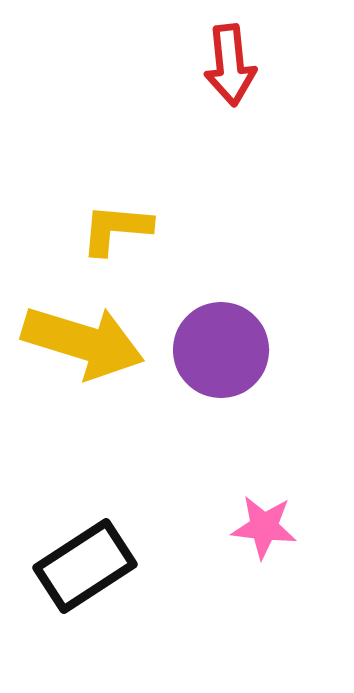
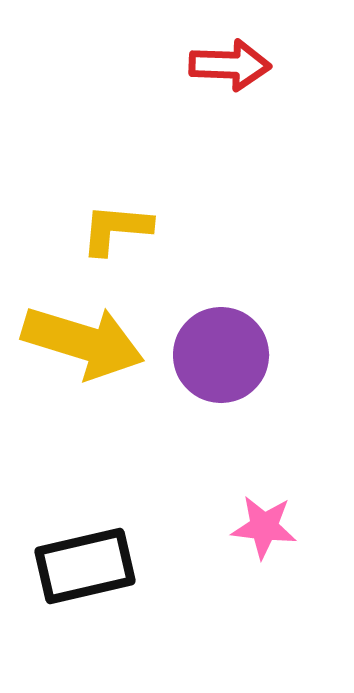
red arrow: rotated 82 degrees counterclockwise
purple circle: moved 5 px down
black rectangle: rotated 20 degrees clockwise
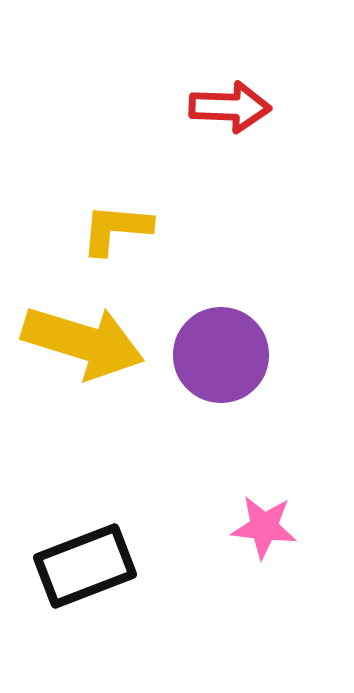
red arrow: moved 42 px down
black rectangle: rotated 8 degrees counterclockwise
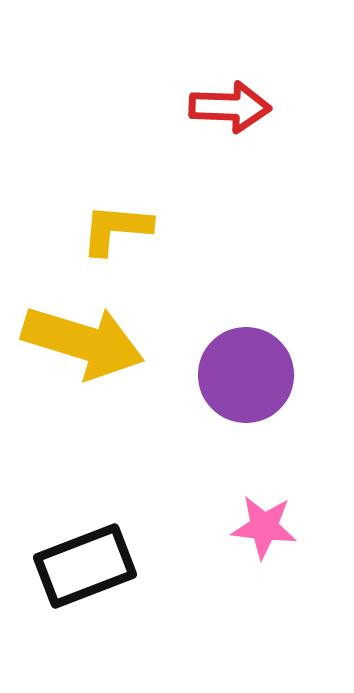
purple circle: moved 25 px right, 20 px down
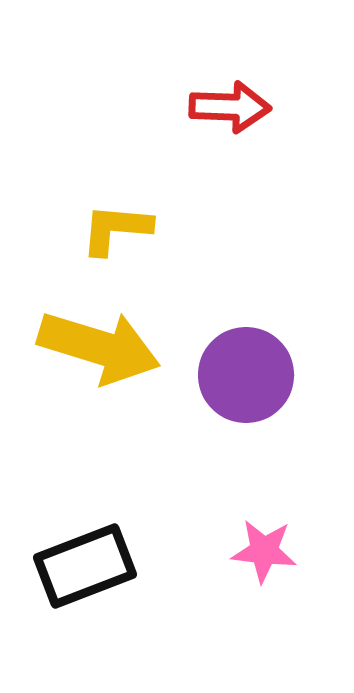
yellow arrow: moved 16 px right, 5 px down
pink star: moved 24 px down
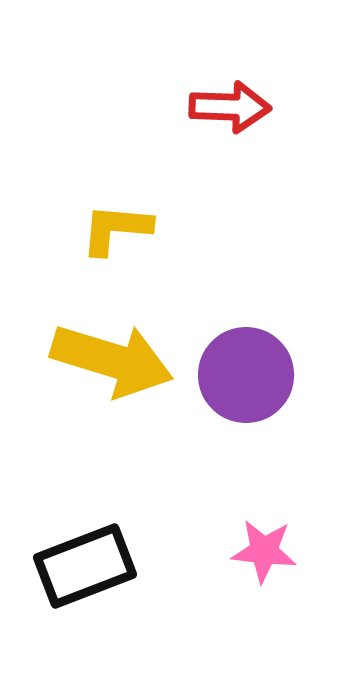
yellow arrow: moved 13 px right, 13 px down
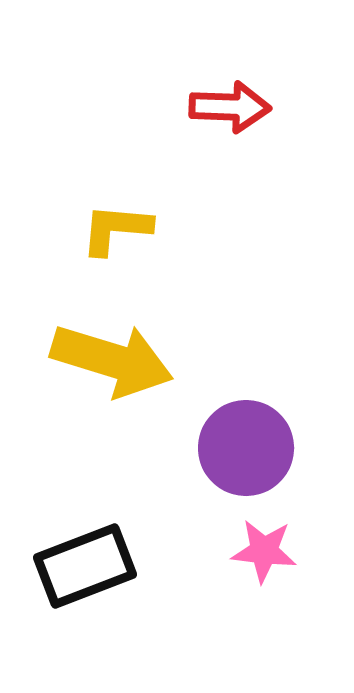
purple circle: moved 73 px down
